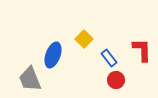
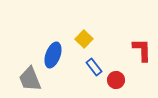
blue rectangle: moved 15 px left, 9 px down
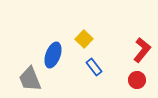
red L-shape: rotated 40 degrees clockwise
red circle: moved 21 px right
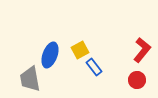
yellow square: moved 4 px left, 11 px down; rotated 18 degrees clockwise
blue ellipse: moved 3 px left
gray trapezoid: rotated 12 degrees clockwise
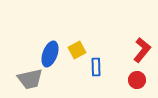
yellow square: moved 3 px left
blue ellipse: moved 1 px up
blue rectangle: moved 2 px right; rotated 36 degrees clockwise
gray trapezoid: rotated 92 degrees counterclockwise
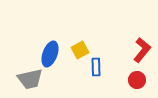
yellow square: moved 3 px right
